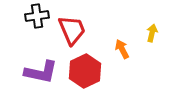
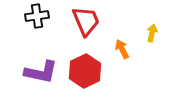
red trapezoid: moved 14 px right, 9 px up
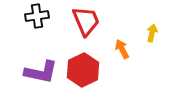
red hexagon: moved 2 px left, 1 px up
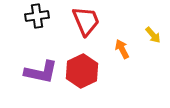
yellow arrow: moved 1 px right, 2 px down; rotated 126 degrees clockwise
red hexagon: moved 1 px left, 1 px down
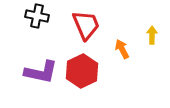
black cross: rotated 20 degrees clockwise
red trapezoid: moved 4 px down
yellow arrow: moved 1 px left; rotated 138 degrees counterclockwise
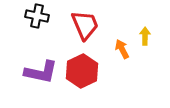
red trapezoid: moved 1 px left
yellow arrow: moved 7 px left, 1 px down
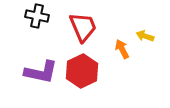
red trapezoid: moved 2 px left, 2 px down
yellow arrow: rotated 72 degrees counterclockwise
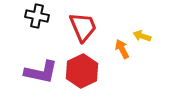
yellow arrow: moved 3 px left
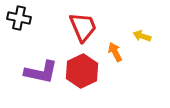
black cross: moved 18 px left, 2 px down
orange arrow: moved 7 px left, 3 px down
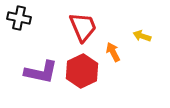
orange arrow: moved 2 px left
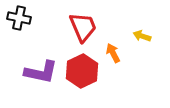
orange arrow: moved 1 px down
